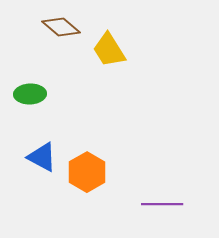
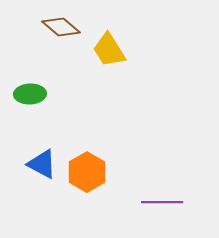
blue triangle: moved 7 px down
purple line: moved 2 px up
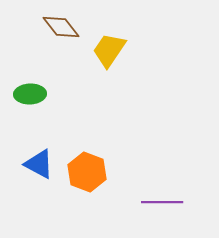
brown diamond: rotated 12 degrees clockwise
yellow trapezoid: rotated 66 degrees clockwise
blue triangle: moved 3 px left
orange hexagon: rotated 9 degrees counterclockwise
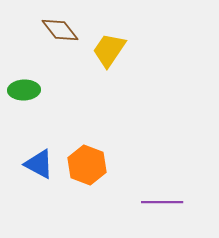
brown diamond: moved 1 px left, 3 px down
green ellipse: moved 6 px left, 4 px up
orange hexagon: moved 7 px up
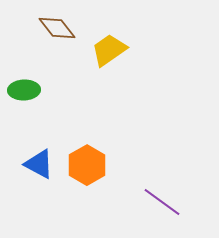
brown diamond: moved 3 px left, 2 px up
yellow trapezoid: rotated 21 degrees clockwise
orange hexagon: rotated 9 degrees clockwise
purple line: rotated 36 degrees clockwise
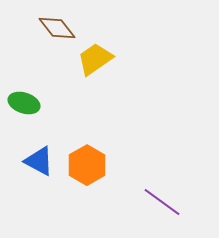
yellow trapezoid: moved 14 px left, 9 px down
green ellipse: moved 13 px down; rotated 20 degrees clockwise
blue triangle: moved 3 px up
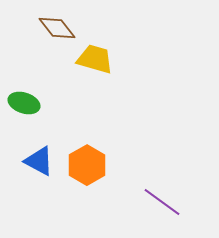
yellow trapezoid: rotated 51 degrees clockwise
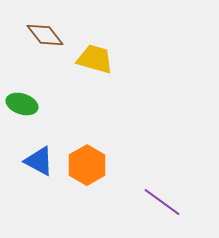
brown diamond: moved 12 px left, 7 px down
green ellipse: moved 2 px left, 1 px down
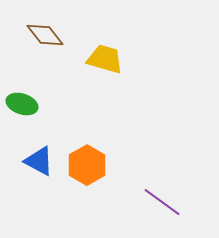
yellow trapezoid: moved 10 px right
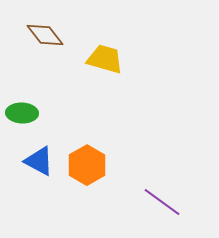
green ellipse: moved 9 px down; rotated 16 degrees counterclockwise
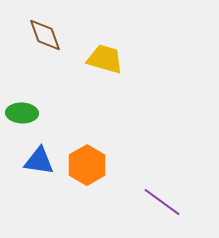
brown diamond: rotated 18 degrees clockwise
blue triangle: rotated 20 degrees counterclockwise
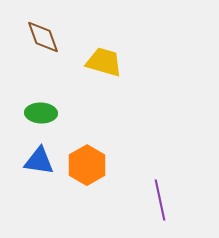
brown diamond: moved 2 px left, 2 px down
yellow trapezoid: moved 1 px left, 3 px down
green ellipse: moved 19 px right
purple line: moved 2 px left, 2 px up; rotated 42 degrees clockwise
